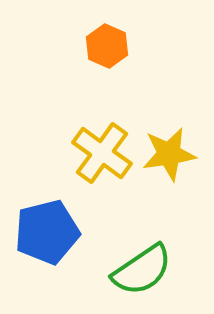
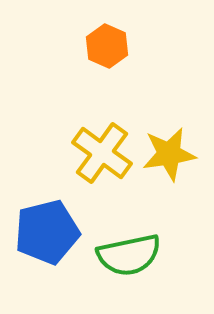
green semicircle: moved 13 px left, 15 px up; rotated 22 degrees clockwise
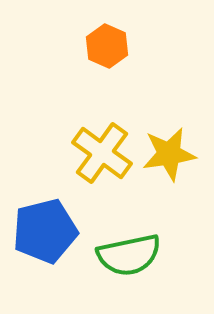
blue pentagon: moved 2 px left, 1 px up
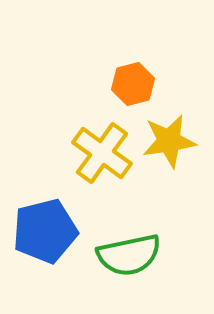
orange hexagon: moved 26 px right, 38 px down; rotated 21 degrees clockwise
yellow star: moved 13 px up
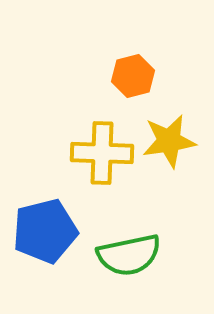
orange hexagon: moved 8 px up
yellow cross: rotated 34 degrees counterclockwise
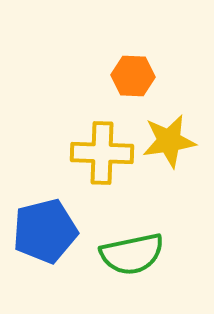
orange hexagon: rotated 18 degrees clockwise
green semicircle: moved 3 px right, 1 px up
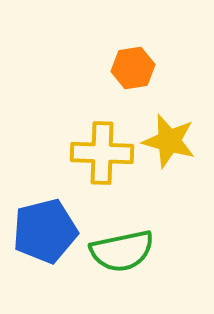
orange hexagon: moved 8 px up; rotated 12 degrees counterclockwise
yellow star: rotated 24 degrees clockwise
green semicircle: moved 10 px left, 3 px up
